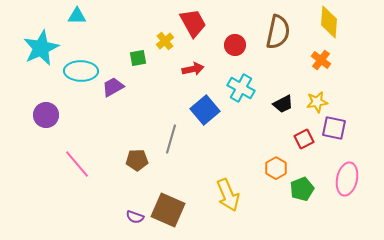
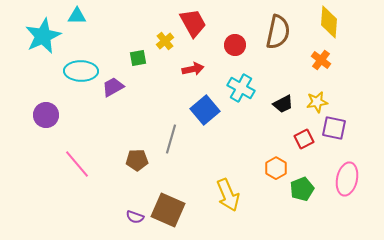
cyan star: moved 2 px right, 12 px up
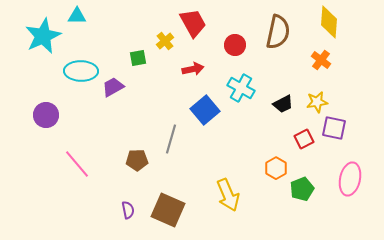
pink ellipse: moved 3 px right
purple semicircle: moved 7 px left, 7 px up; rotated 120 degrees counterclockwise
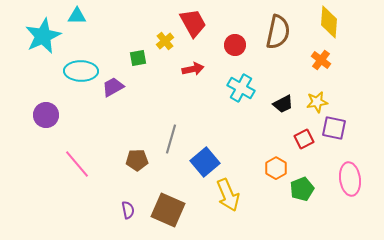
blue square: moved 52 px down
pink ellipse: rotated 20 degrees counterclockwise
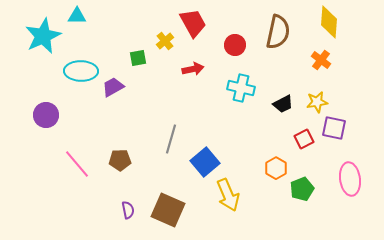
cyan cross: rotated 16 degrees counterclockwise
brown pentagon: moved 17 px left
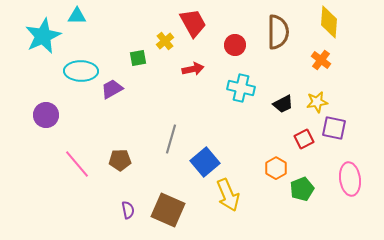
brown semicircle: rotated 12 degrees counterclockwise
purple trapezoid: moved 1 px left, 2 px down
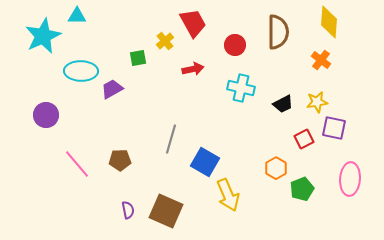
blue square: rotated 20 degrees counterclockwise
pink ellipse: rotated 12 degrees clockwise
brown square: moved 2 px left, 1 px down
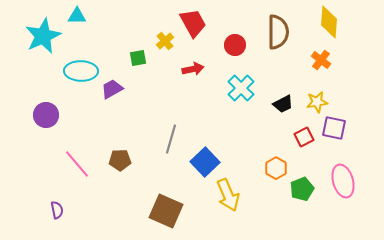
cyan cross: rotated 32 degrees clockwise
red square: moved 2 px up
blue square: rotated 16 degrees clockwise
pink ellipse: moved 7 px left, 2 px down; rotated 20 degrees counterclockwise
purple semicircle: moved 71 px left
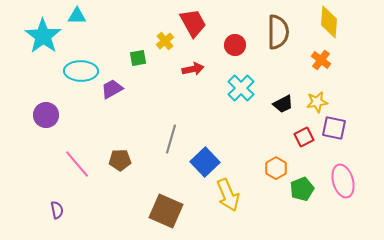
cyan star: rotated 12 degrees counterclockwise
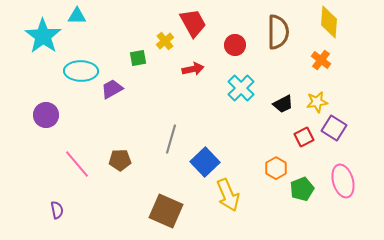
purple square: rotated 20 degrees clockwise
